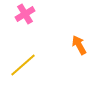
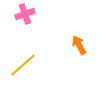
pink cross: rotated 12 degrees clockwise
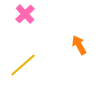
pink cross: rotated 24 degrees counterclockwise
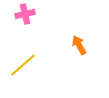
pink cross: rotated 30 degrees clockwise
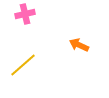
orange arrow: rotated 36 degrees counterclockwise
